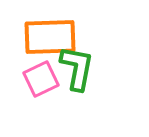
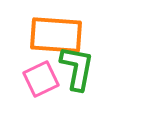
orange rectangle: moved 6 px right, 2 px up; rotated 6 degrees clockwise
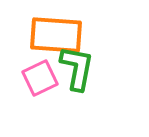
pink square: moved 1 px left, 1 px up
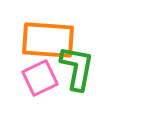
orange rectangle: moved 8 px left, 5 px down
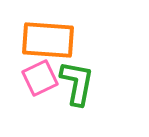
green L-shape: moved 15 px down
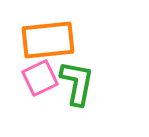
orange rectangle: rotated 10 degrees counterclockwise
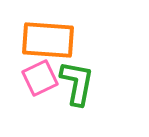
orange rectangle: rotated 10 degrees clockwise
